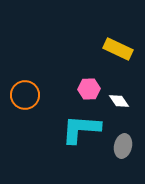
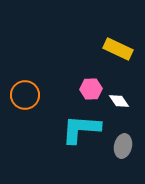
pink hexagon: moved 2 px right
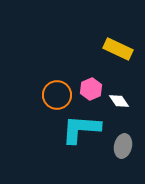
pink hexagon: rotated 20 degrees counterclockwise
orange circle: moved 32 px right
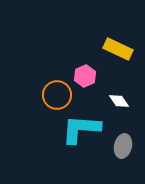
pink hexagon: moved 6 px left, 13 px up
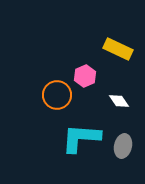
cyan L-shape: moved 9 px down
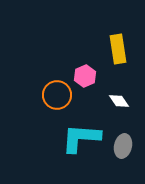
yellow rectangle: rotated 56 degrees clockwise
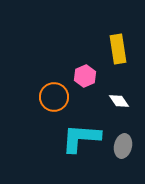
orange circle: moved 3 px left, 2 px down
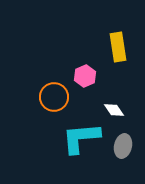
yellow rectangle: moved 2 px up
white diamond: moved 5 px left, 9 px down
cyan L-shape: rotated 9 degrees counterclockwise
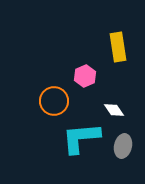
orange circle: moved 4 px down
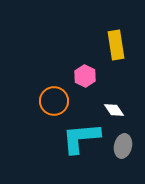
yellow rectangle: moved 2 px left, 2 px up
pink hexagon: rotated 10 degrees counterclockwise
